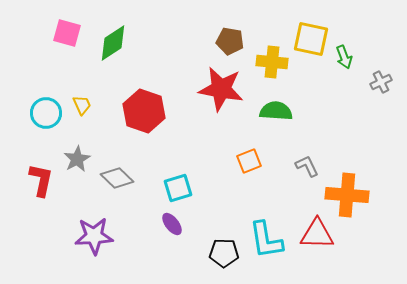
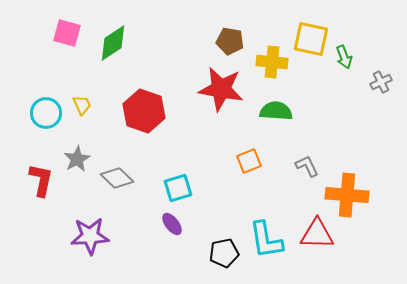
purple star: moved 4 px left
black pentagon: rotated 12 degrees counterclockwise
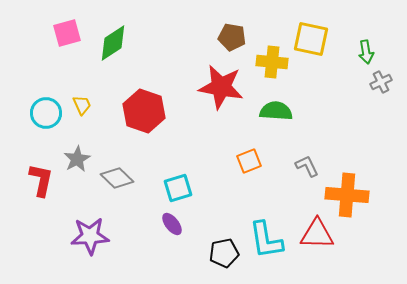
pink square: rotated 32 degrees counterclockwise
brown pentagon: moved 2 px right, 4 px up
green arrow: moved 22 px right, 5 px up; rotated 10 degrees clockwise
red star: moved 2 px up
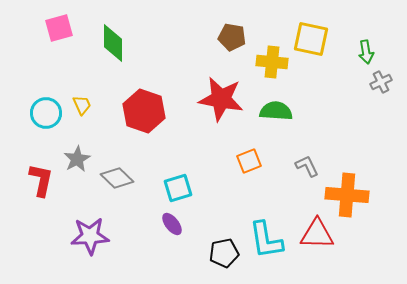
pink square: moved 8 px left, 5 px up
green diamond: rotated 57 degrees counterclockwise
red star: moved 12 px down
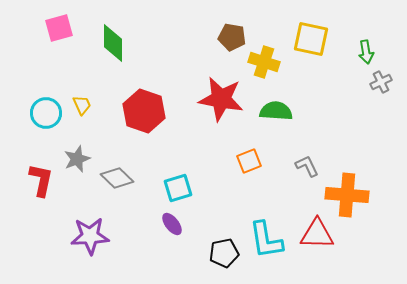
yellow cross: moved 8 px left; rotated 12 degrees clockwise
gray star: rotated 8 degrees clockwise
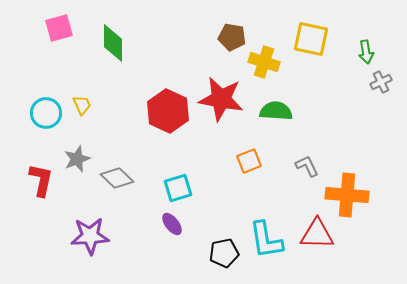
red hexagon: moved 24 px right; rotated 6 degrees clockwise
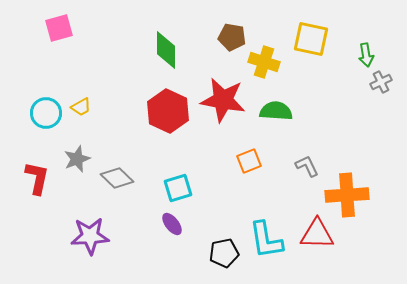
green diamond: moved 53 px right, 7 px down
green arrow: moved 3 px down
red star: moved 2 px right, 1 px down
yellow trapezoid: moved 1 px left, 2 px down; rotated 85 degrees clockwise
red L-shape: moved 4 px left, 2 px up
orange cross: rotated 9 degrees counterclockwise
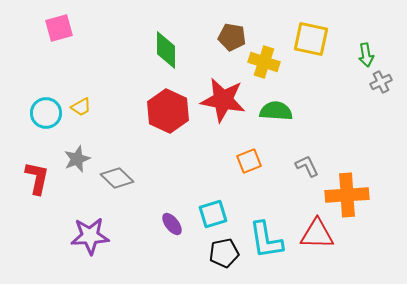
cyan square: moved 35 px right, 26 px down
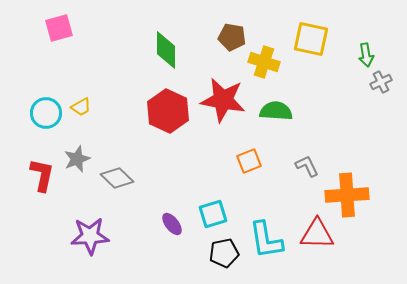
red L-shape: moved 5 px right, 3 px up
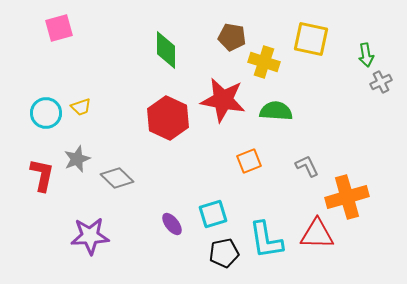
yellow trapezoid: rotated 10 degrees clockwise
red hexagon: moved 7 px down
orange cross: moved 2 px down; rotated 12 degrees counterclockwise
